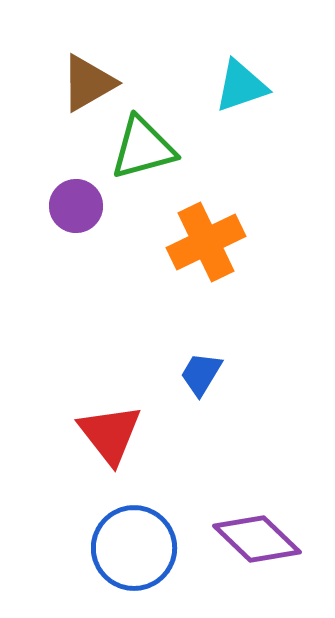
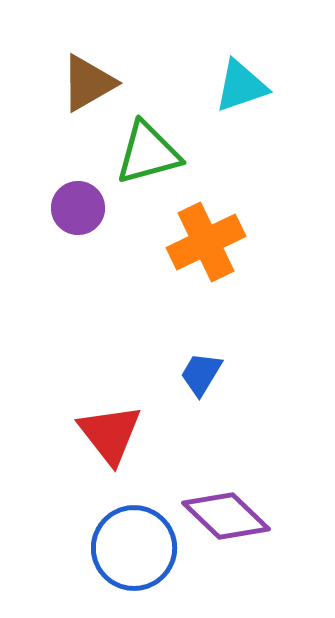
green triangle: moved 5 px right, 5 px down
purple circle: moved 2 px right, 2 px down
purple diamond: moved 31 px left, 23 px up
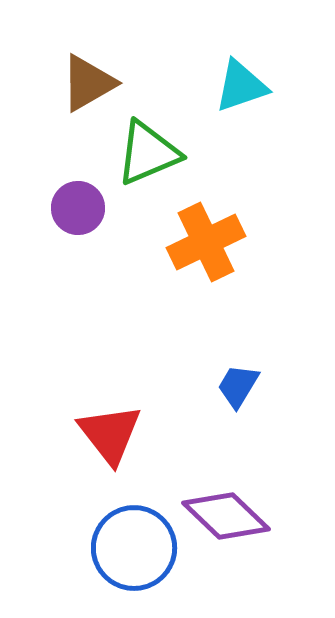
green triangle: rotated 8 degrees counterclockwise
blue trapezoid: moved 37 px right, 12 px down
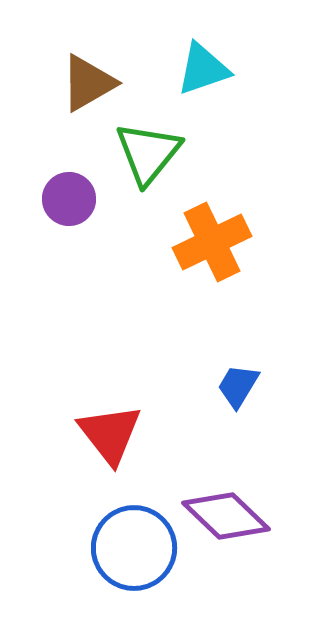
cyan triangle: moved 38 px left, 17 px up
green triangle: rotated 28 degrees counterclockwise
purple circle: moved 9 px left, 9 px up
orange cross: moved 6 px right
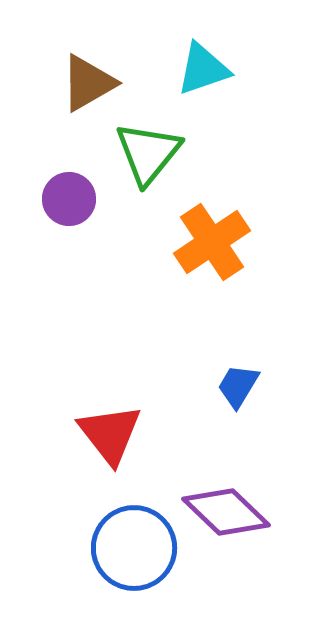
orange cross: rotated 8 degrees counterclockwise
purple diamond: moved 4 px up
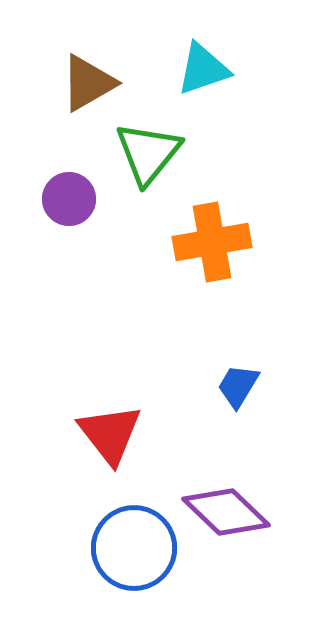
orange cross: rotated 24 degrees clockwise
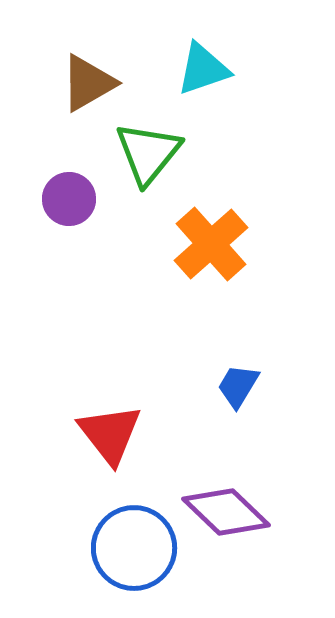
orange cross: moved 1 px left, 2 px down; rotated 32 degrees counterclockwise
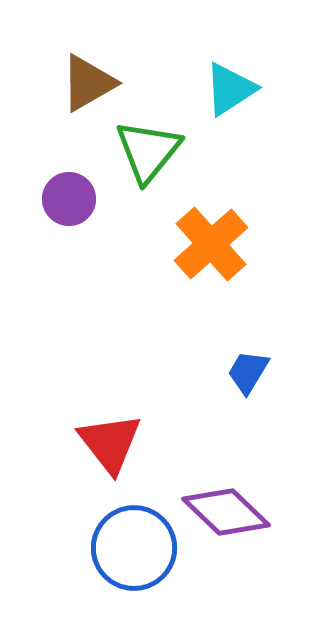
cyan triangle: moved 27 px right, 20 px down; rotated 14 degrees counterclockwise
green triangle: moved 2 px up
blue trapezoid: moved 10 px right, 14 px up
red triangle: moved 9 px down
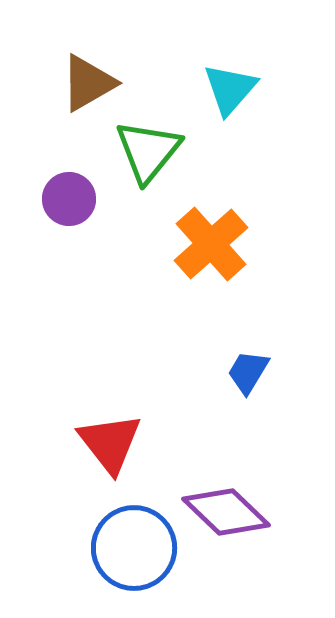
cyan triangle: rotated 16 degrees counterclockwise
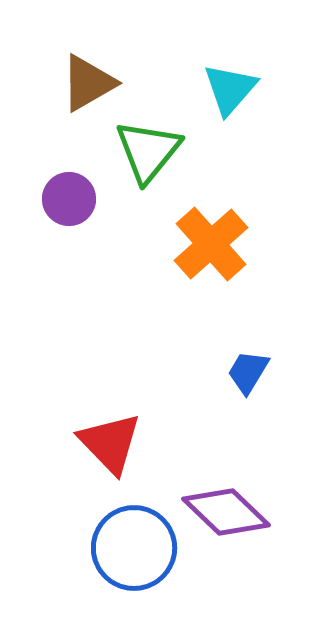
red triangle: rotated 6 degrees counterclockwise
